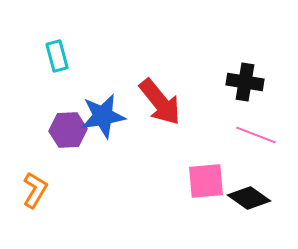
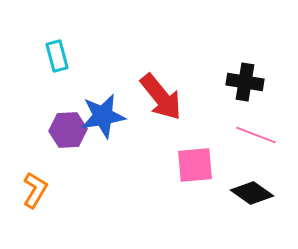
red arrow: moved 1 px right, 5 px up
pink square: moved 11 px left, 16 px up
black diamond: moved 3 px right, 5 px up
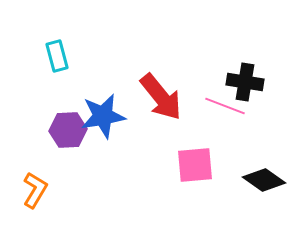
pink line: moved 31 px left, 29 px up
black diamond: moved 12 px right, 13 px up
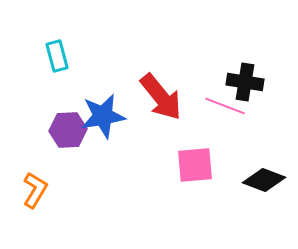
black diamond: rotated 15 degrees counterclockwise
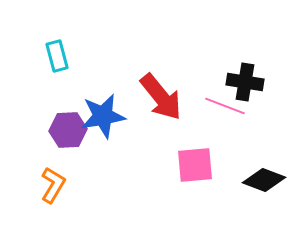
orange L-shape: moved 18 px right, 5 px up
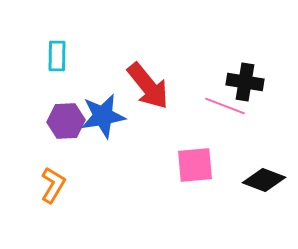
cyan rectangle: rotated 16 degrees clockwise
red arrow: moved 13 px left, 11 px up
purple hexagon: moved 2 px left, 9 px up
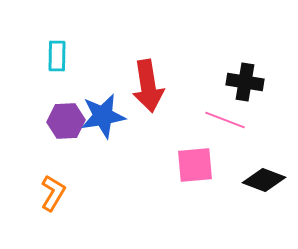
red arrow: rotated 30 degrees clockwise
pink line: moved 14 px down
orange L-shape: moved 8 px down
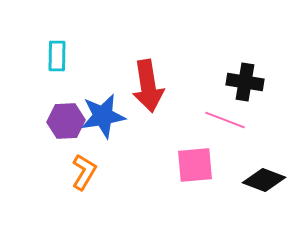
orange L-shape: moved 31 px right, 21 px up
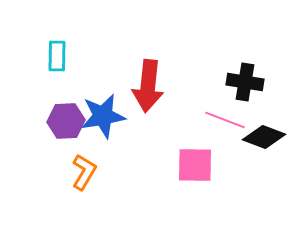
red arrow: rotated 15 degrees clockwise
pink square: rotated 6 degrees clockwise
black diamond: moved 43 px up
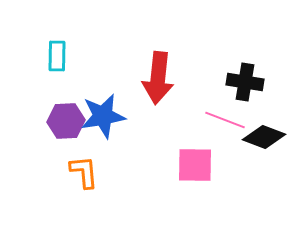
red arrow: moved 10 px right, 8 px up
orange L-shape: rotated 36 degrees counterclockwise
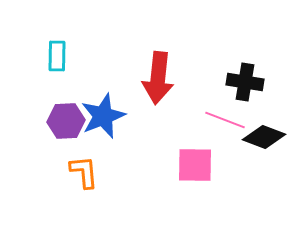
blue star: rotated 12 degrees counterclockwise
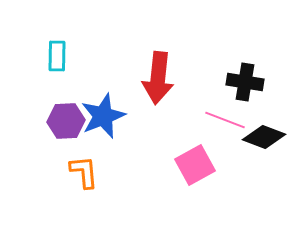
pink square: rotated 30 degrees counterclockwise
